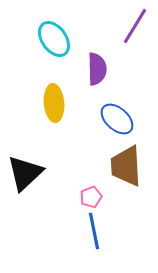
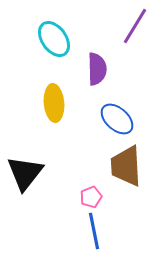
black triangle: rotated 9 degrees counterclockwise
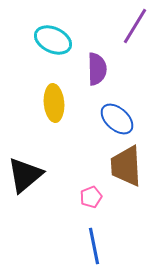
cyan ellipse: moved 1 px left, 1 px down; rotated 30 degrees counterclockwise
black triangle: moved 2 px down; rotated 12 degrees clockwise
blue line: moved 15 px down
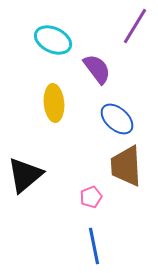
purple semicircle: rotated 36 degrees counterclockwise
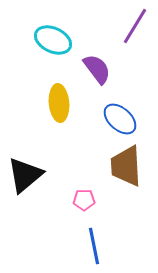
yellow ellipse: moved 5 px right
blue ellipse: moved 3 px right
pink pentagon: moved 7 px left, 3 px down; rotated 20 degrees clockwise
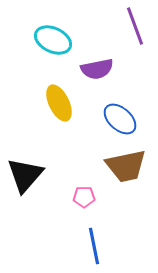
purple line: rotated 51 degrees counterclockwise
purple semicircle: rotated 116 degrees clockwise
yellow ellipse: rotated 21 degrees counterclockwise
brown trapezoid: rotated 99 degrees counterclockwise
black triangle: rotated 9 degrees counterclockwise
pink pentagon: moved 3 px up
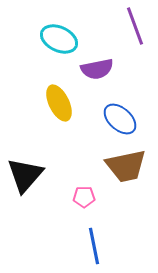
cyan ellipse: moved 6 px right, 1 px up
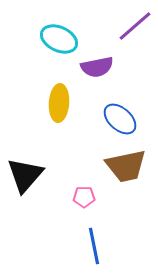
purple line: rotated 69 degrees clockwise
purple semicircle: moved 2 px up
yellow ellipse: rotated 30 degrees clockwise
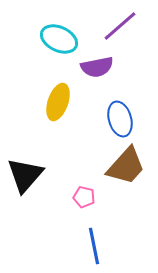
purple line: moved 15 px left
yellow ellipse: moved 1 px left, 1 px up; rotated 15 degrees clockwise
blue ellipse: rotated 32 degrees clockwise
brown trapezoid: rotated 36 degrees counterclockwise
pink pentagon: rotated 15 degrees clockwise
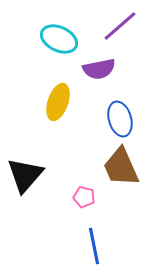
purple semicircle: moved 2 px right, 2 px down
brown trapezoid: moved 5 px left, 1 px down; rotated 114 degrees clockwise
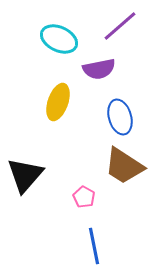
blue ellipse: moved 2 px up
brown trapezoid: moved 3 px right, 1 px up; rotated 33 degrees counterclockwise
pink pentagon: rotated 15 degrees clockwise
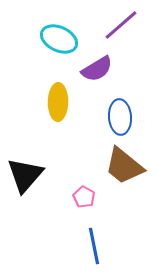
purple line: moved 1 px right, 1 px up
purple semicircle: moved 2 px left; rotated 20 degrees counterclockwise
yellow ellipse: rotated 18 degrees counterclockwise
blue ellipse: rotated 12 degrees clockwise
brown trapezoid: rotated 6 degrees clockwise
